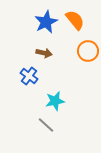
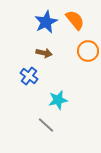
cyan star: moved 3 px right, 1 px up
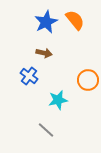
orange circle: moved 29 px down
gray line: moved 5 px down
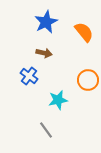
orange semicircle: moved 9 px right, 12 px down
gray line: rotated 12 degrees clockwise
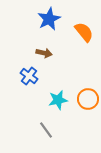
blue star: moved 3 px right, 3 px up
orange circle: moved 19 px down
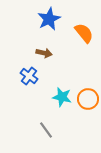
orange semicircle: moved 1 px down
cyan star: moved 4 px right, 3 px up; rotated 24 degrees clockwise
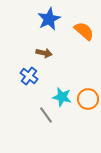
orange semicircle: moved 2 px up; rotated 10 degrees counterclockwise
gray line: moved 15 px up
